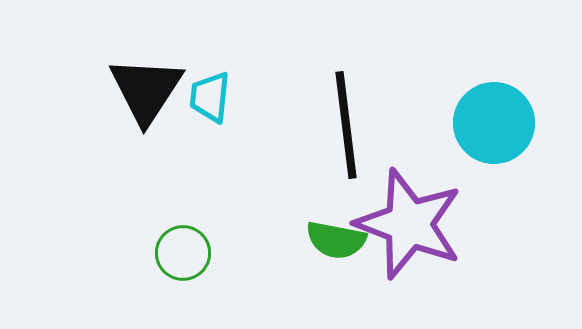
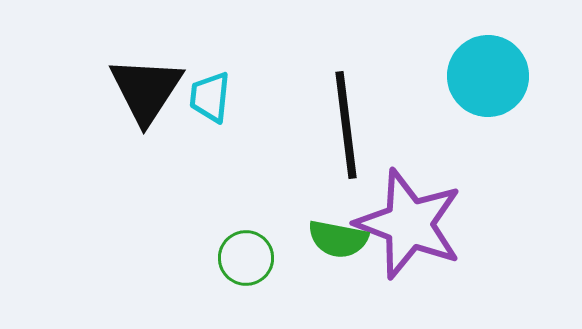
cyan circle: moved 6 px left, 47 px up
green semicircle: moved 2 px right, 1 px up
green circle: moved 63 px right, 5 px down
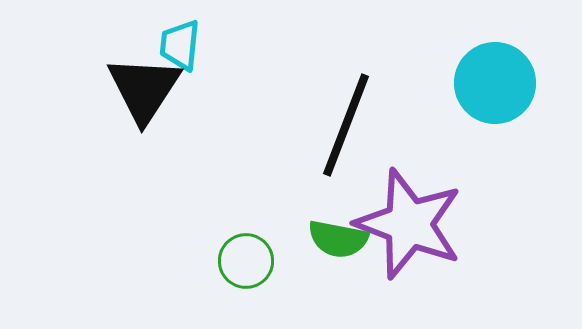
cyan circle: moved 7 px right, 7 px down
black triangle: moved 2 px left, 1 px up
cyan trapezoid: moved 30 px left, 52 px up
black line: rotated 28 degrees clockwise
green circle: moved 3 px down
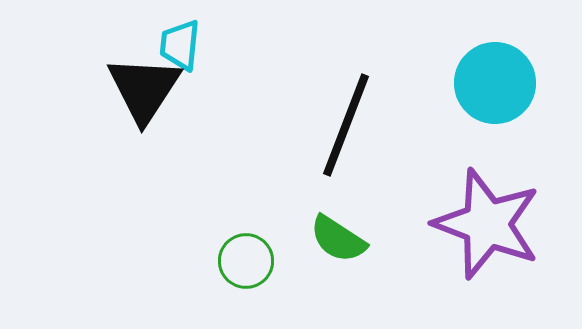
purple star: moved 78 px right
green semicircle: rotated 22 degrees clockwise
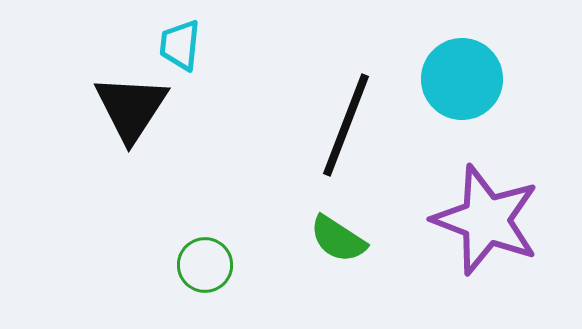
cyan circle: moved 33 px left, 4 px up
black triangle: moved 13 px left, 19 px down
purple star: moved 1 px left, 4 px up
green circle: moved 41 px left, 4 px down
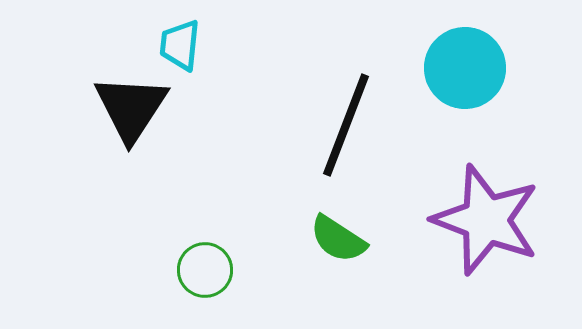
cyan circle: moved 3 px right, 11 px up
green circle: moved 5 px down
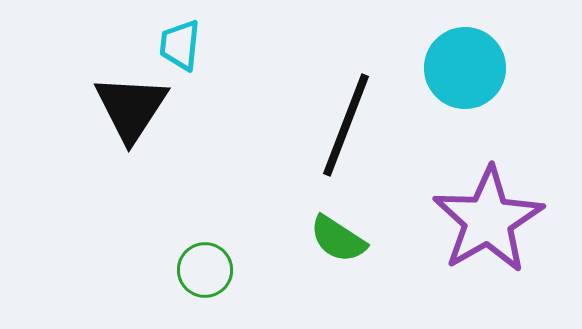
purple star: moved 2 px right; rotated 21 degrees clockwise
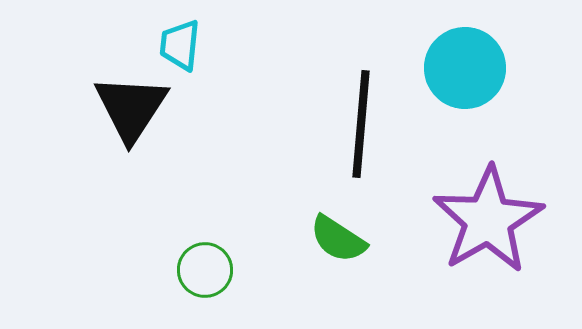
black line: moved 15 px right, 1 px up; rotated 16 degrees counterclockwise
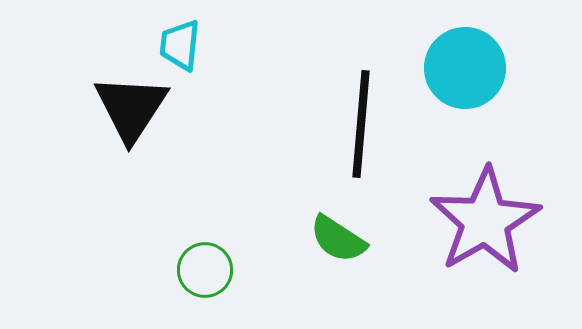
purple star: moved 3 px left, 1 px down
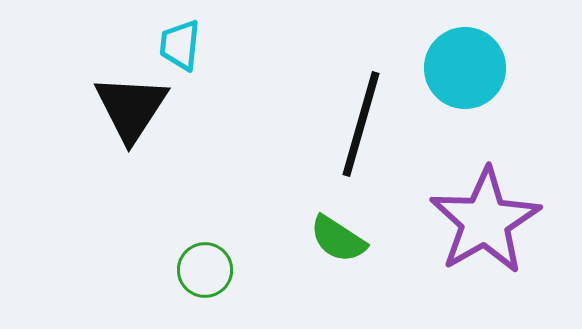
black line: rotated 11 degrees clockwise
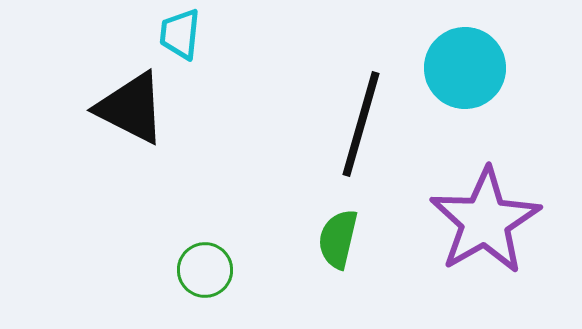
cyan trapezoid: moved 11 px up
black triangle: rotated 36 degrees counterclockwise
green semicircle: rotated 70 degrees clockwise
